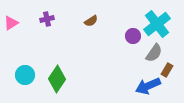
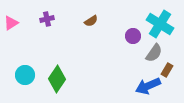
cyan cross: moved 3 px right; rotated 20 degrees counterclockwise
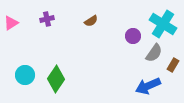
cyan cross: moved 3 px right
brown rectangle: moved 6 px right, 5 px up
green diamond: moved 1 px left
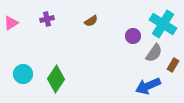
cyan circle: moved 2 px left, 1 px up
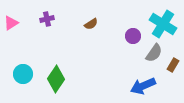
brown semicircle: moved 3 px down
blue arrow: moved 5 px left
